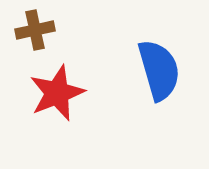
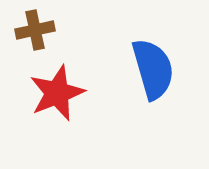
blue semicircle: moved 6 px left, 1 px up
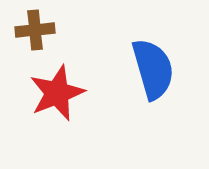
brown cross: rotated 6 degrees clockwise
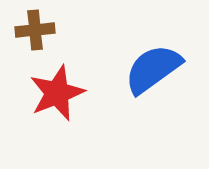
blue semicircle: rotated 110 degrees counterclockwise
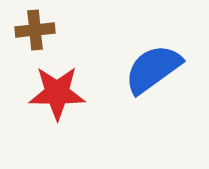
red star: rotated 22 degrees clockwise
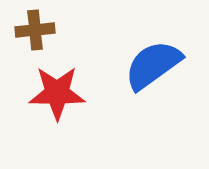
blue semicircle: moved 4 px up
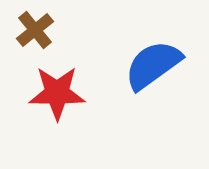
brown cross: rotated 33 degrees counterclockwise
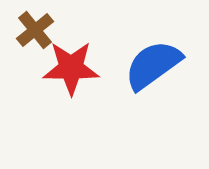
red star: moved 14 px right, 25 px up
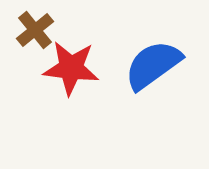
red star: rotated 6 degrees clockwise
